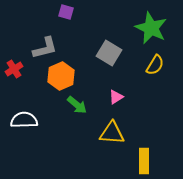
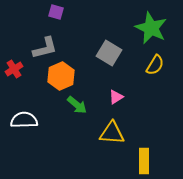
purple square: moved 10 px left
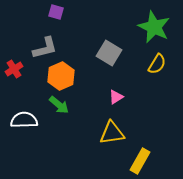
green star: moved 3 px right, 1 px up
yellow semicircle: moved 2 px right, 1 px up
green arrow: moved 18 px left
yellow triangle: rotated 12 degrees counterclockwise
yellow rectangle: moved 4 px left; rotated 30 degrees clockwise
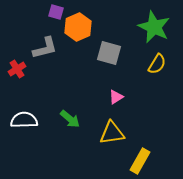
gray square: rotated 15 degrees counterclockwise
red cross: moved 3 px right
orange hexagon: moved 17 px right, 49 px up
green arrow: moved 11 px right, 14 px down
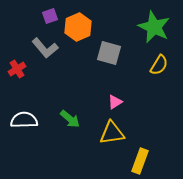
purple square: moved 6 px left, 4 px down; rotated 35 degrees counterclockwise
gray L-shape: rotated 64 degrees clockwise
yellow semicircle: moved 2 px right, 1 px down
pink triangle: moved 1 px left, 5 px down
yellow rectangle: rotated 10 degrees counterclockwise
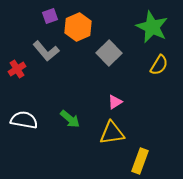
green star: moved 2 px left
gray L-shape: moved 1 px right, 3 px down
gray square: rotated 30 degrees clockwise
white semicircle: rotated 12 degrees clockwise
